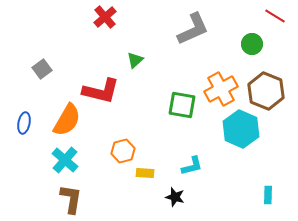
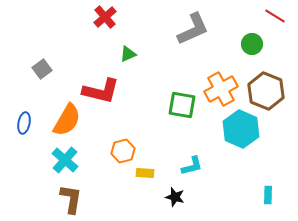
green triangle: moved 7 px left, 6 px up; rotated 18 degrees clockwise
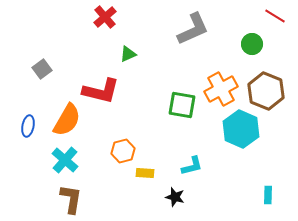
blue ellipse: moved 4 px right, 3 px down
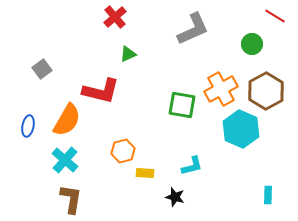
red cross: moved 10 px right
brown hexagon: rotated 9 degrees clockwise
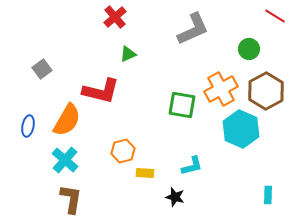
green circle: moved 3 px left, 5 px down
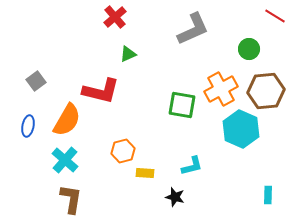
gray square: moved 6 px left, 12 px down
brown hexagon: rotated 24 degrees clockwise
